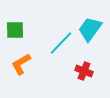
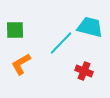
cyan trapezoid: moved 2 px up; rotated 68 degrees clockwise
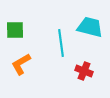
cyan line: rotated 52 degrees counterclockwise
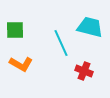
cyan line: rotated 16 degrees counterclockwise
orange L-shape: rotated 120 degrees counterclockwise
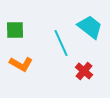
cyan trapezoid: rotated 24 degrees clockwise
red cross: rotated 18 degrees clockwise
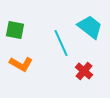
green square: rotated 12 degrees clockwise
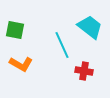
cyan line: moved 1 px right, 2 px down
red cross: rotated 30 degrees counterclockwise
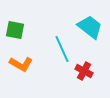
cyan line: moved 4 px down
red cross: rotated 18 degrees clockwise
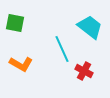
green square: moved 7 px up
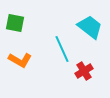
orange L-shape: moved 1 px left, 4 px up
red cross: rotated 30 degrees clockwise
